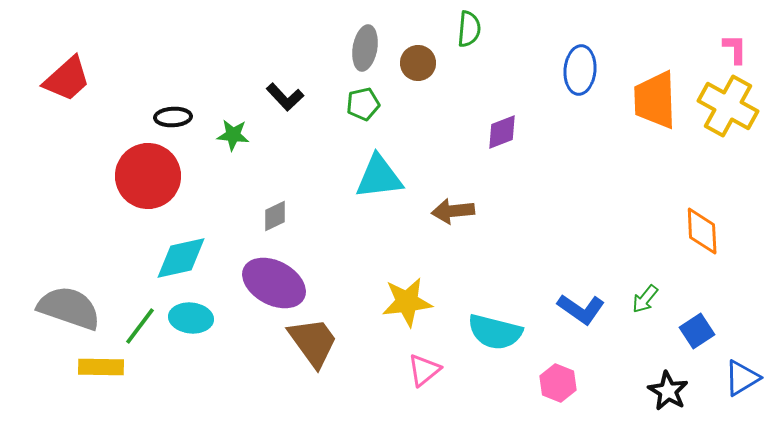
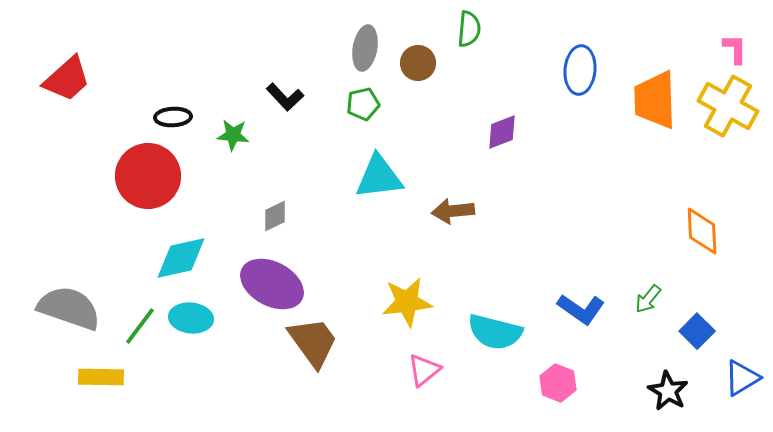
purple ellipse: moved 2 px left, 1 px down
green arrow: moved 3 px right
blue square: rotated 12 degrees counterclockwise
yellow rectangle: moved 10 px down
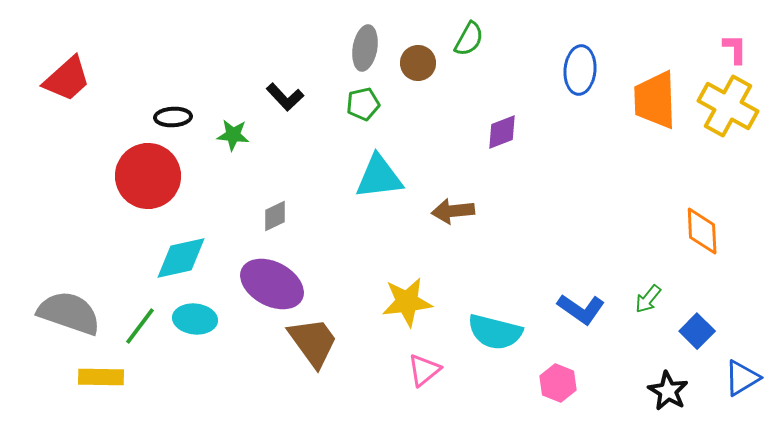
green semicircle: moved 10 px down; rotated 24 degrees clockwise
gray semicircle: moved 5 px down
cyan ellipse: moved 4 px right, 1 px down
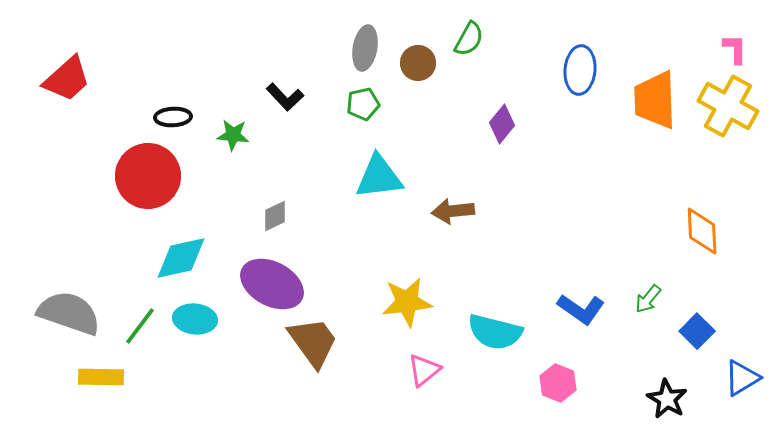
purple diamond: moved 8 px up; rotated 30 degrees counterclockwise
black star: moved 1 px left, 8 px down
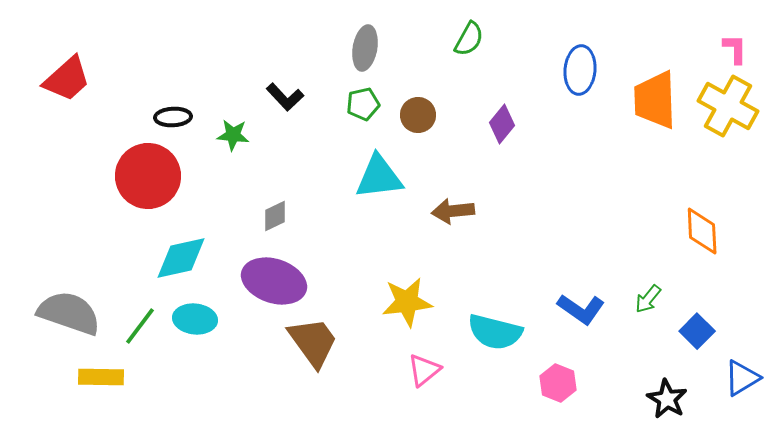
brown circle: moved 52 px down
purple ellipse: moved 2 px right, 3 px up; rotated 10 degrees counterclockwise
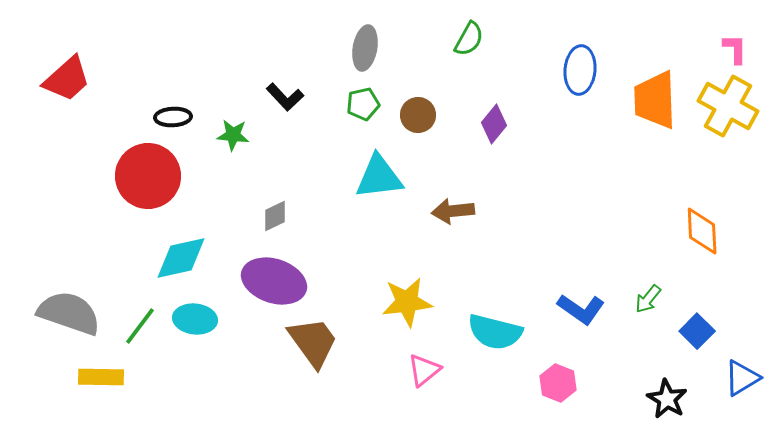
purple diamond: moved 8 px left
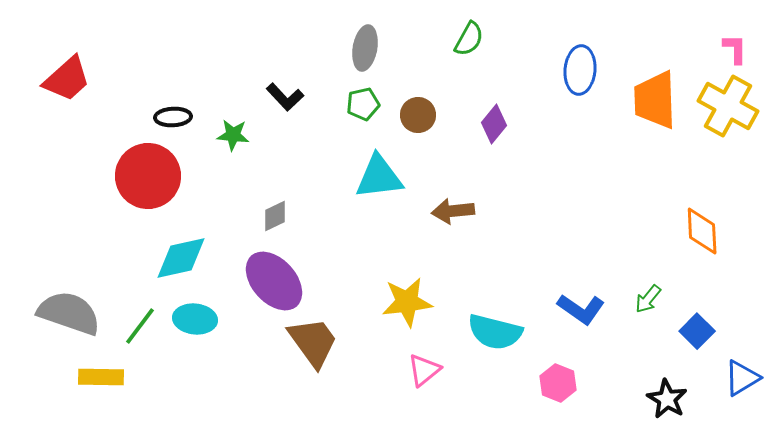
purple ellipse: rotated 30 degrees clockwise
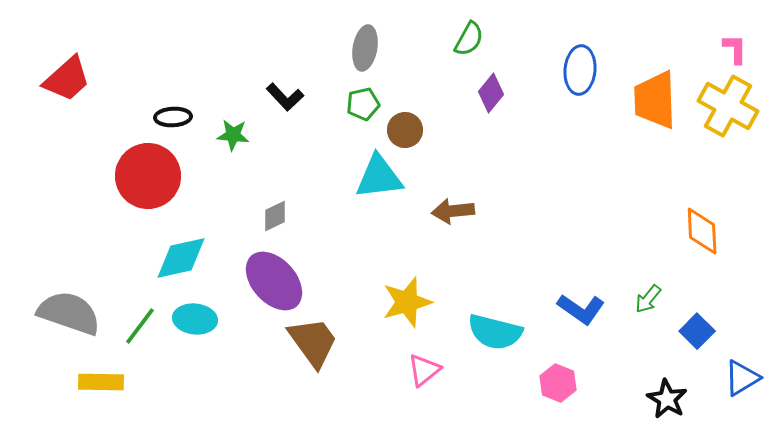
brown circle: moved 13 px left, 15 px down
purple diamond: moved 3 px left, 31 px up
yellow star: rotated 9 degrees counterclockwise
yellow rectangle: moved 5 px down
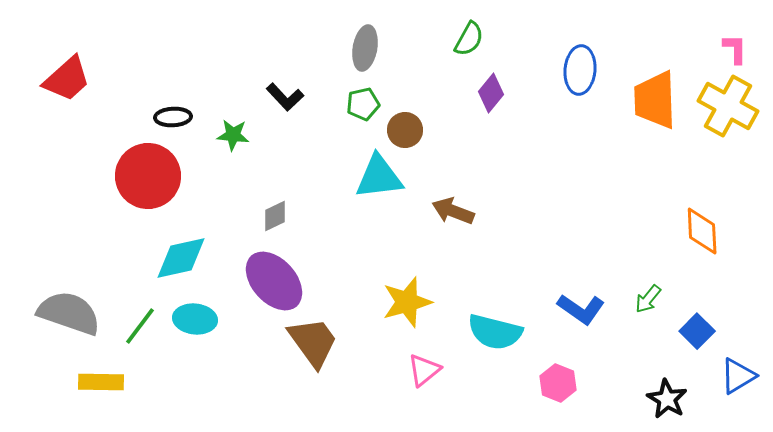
brown arrow: rotated 27 degrees clockwise
blue triangle: moved 4 px left, 2 px up
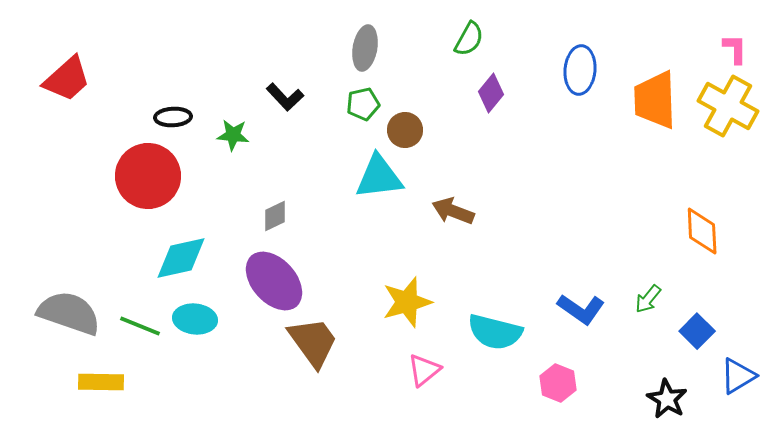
green line: rotated 75 degrees clockwise
